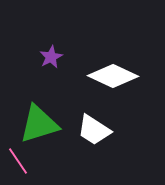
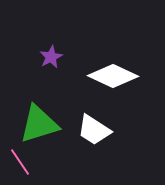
pink line: moved 2 px right, 1 px down
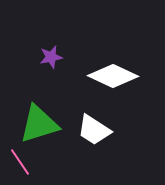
purple star: rotated 15 degrees clockwise
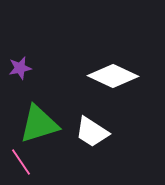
purple star: moved 31 px left, 11 px down
white trapezoid: moved 2 px left, 2 px down
pink line: moved 1 px right
